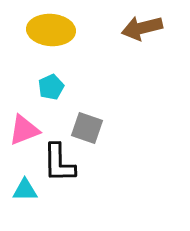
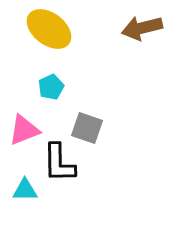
yellow ellipse: moved 2 px left, 1 px up; rotated 33 degrees clockwise
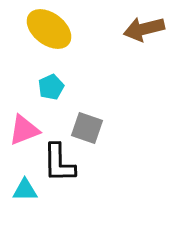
brown arrow: moved 2 px right, 1 px down
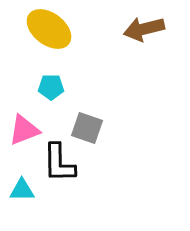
cyan pentagon: rotated 25 degrees clockwise
cyan triangle: moved 3 px left
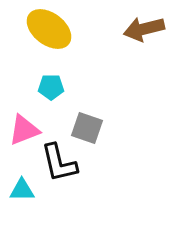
black L-shape: rotated 12 degrees counterclockwise
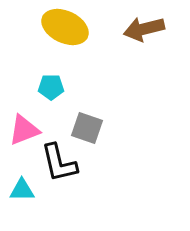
yellow ellipse: moved 16 px right, 2 px up; rotated 12 degrees counterclockwise
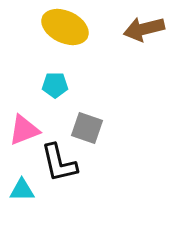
cyan pentagon: moved 4 px right, 2 px up
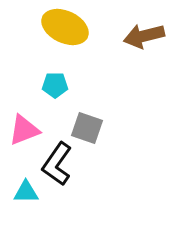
brown arrow: moved 7 px down
black L-shape: moved 2 px left, 1 px down; rotated 48 degrees clockwise
cyan triangle: moved 4 px right, 2 px down
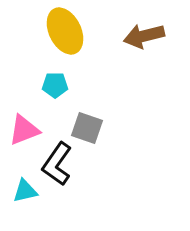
yellow ellipse: moved 4 px down; rotated 39 degrees clockwise
cyan triangle: moved 1 px left, 1 px up; rotated 12 degrees counterclockwise
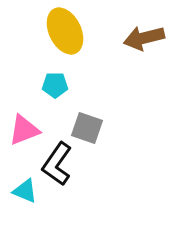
brown arrow: moved 2 px down
cyan triangle: rotated 36 degrees clockwise
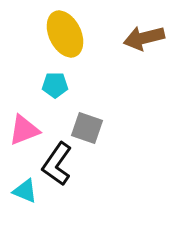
yellow ellipse: moved 3 px down
